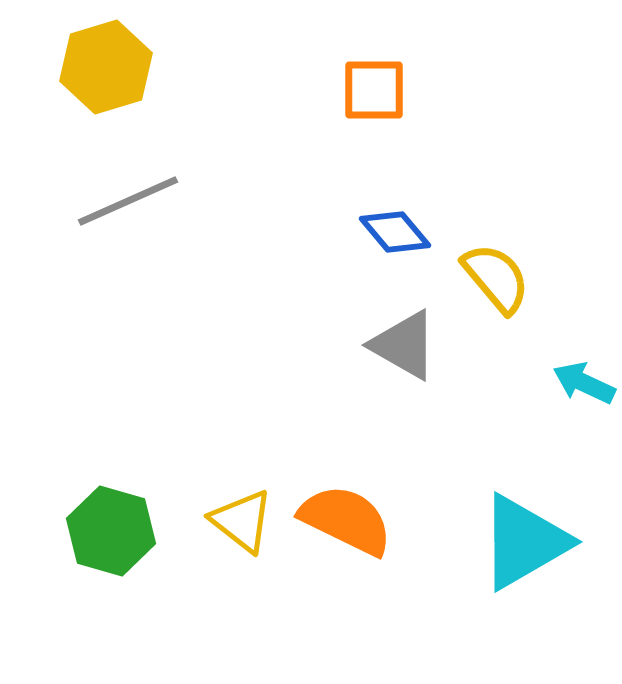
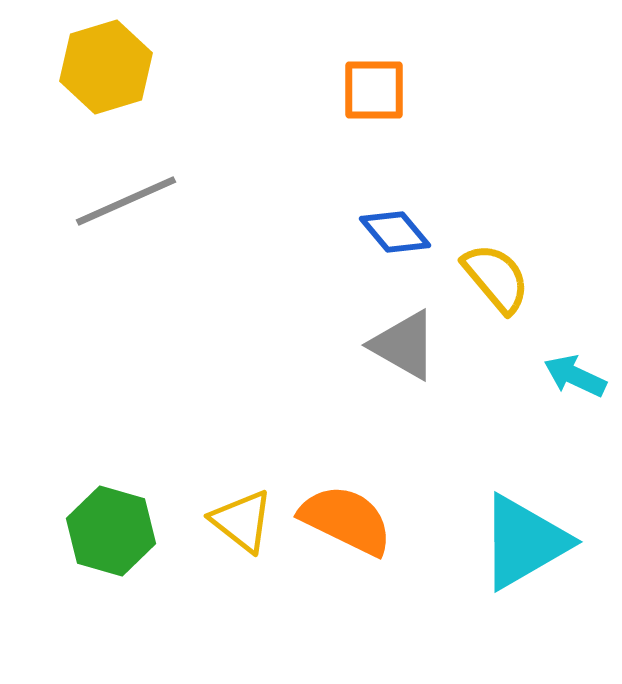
gray line: moved 2 px left
cyan arrow: moved 9 px left, 7 px up
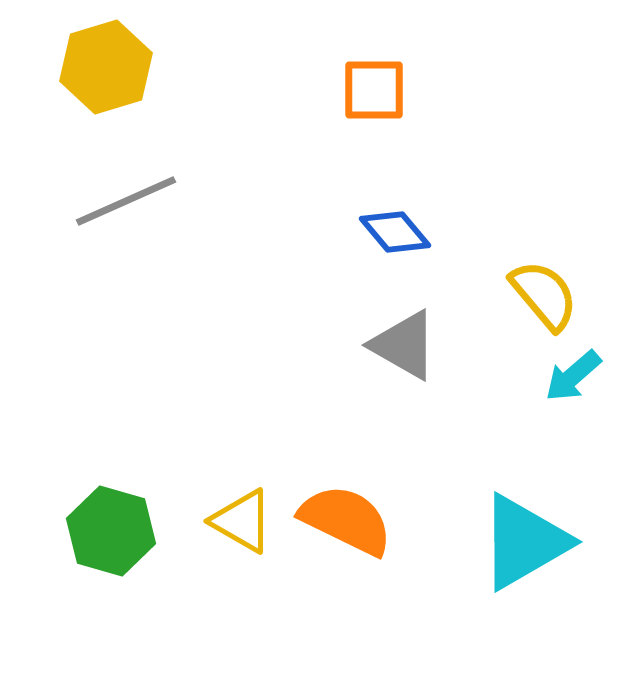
yellow semicircle: moved 48 px right, 17 px down
cyan arrow: moved 2 px left; rotated 66 degrees counterclockwise
yellow triangle: rotated 8 degrees counterclockwise
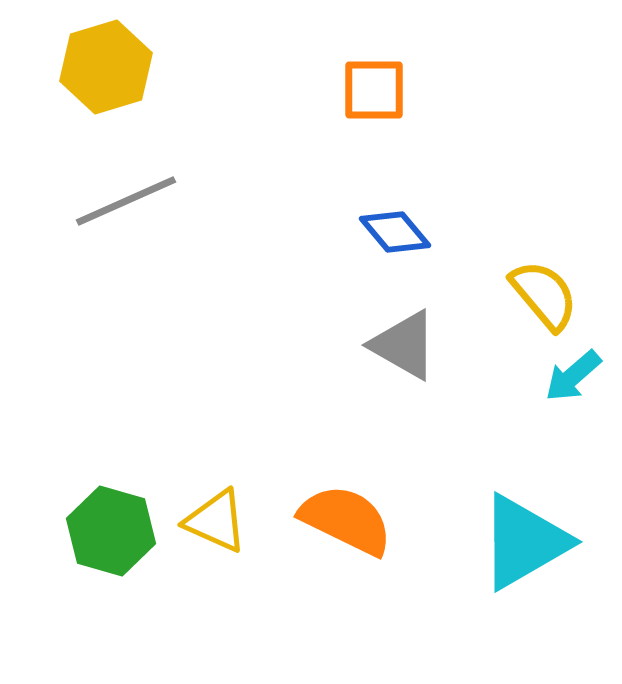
yellow triangle: moved 26 px left; rotated 6 degrees counterclockwise
